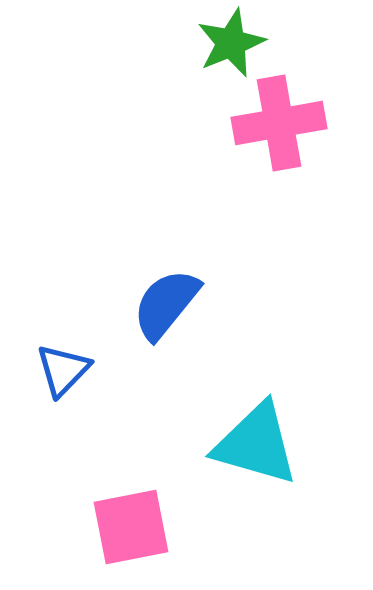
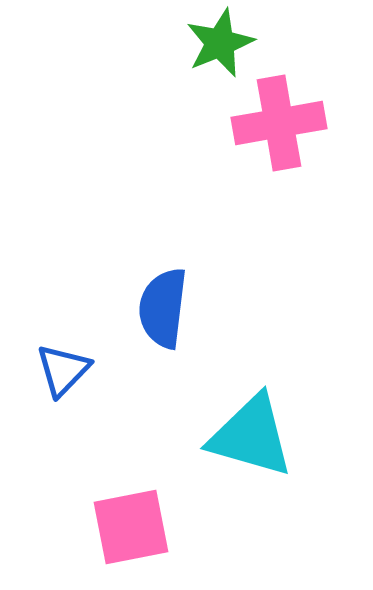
green star: moved 11 px left
blue semicircle: moved 3 px left, 4 px down; rotated 32 degrees counterclockwise
cyan triangle: moved 5 px left, 8 px up
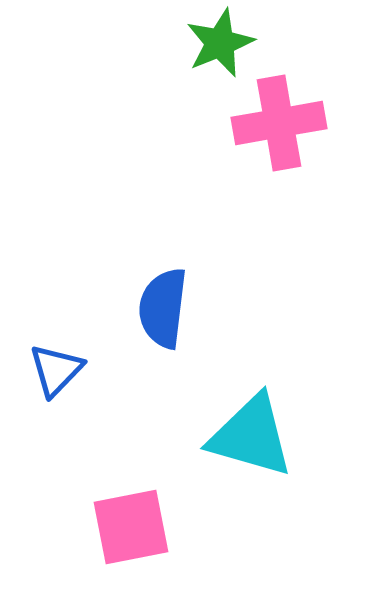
blue triangle: moved 7 px left
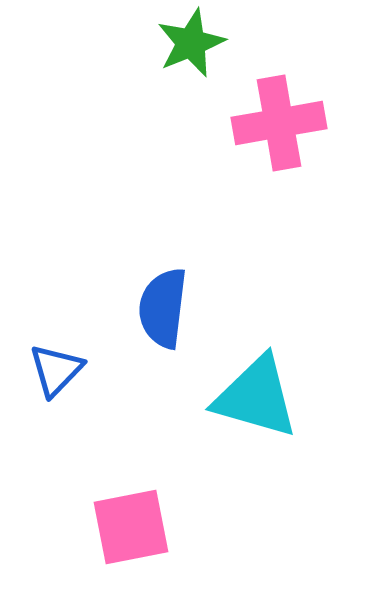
green star: moved 29 px left
cyan triangle: moved 5 px right, 39 px up
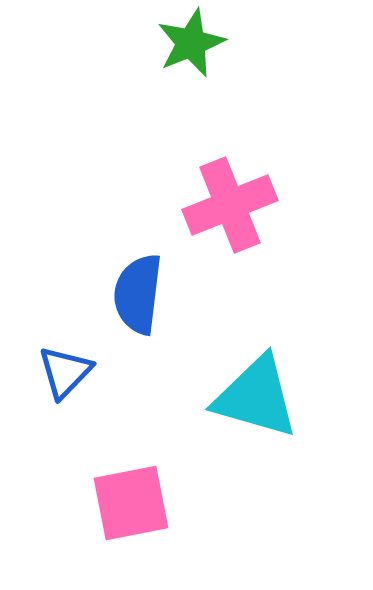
pink cross: moved 49 px left, 82 px down; rotated 12 degrees counterclockwise
blue semicircle: moved 25 px left, 14 px up
blue triangle: moved 9 px right, 2 px down
pink square: moved 24 px up
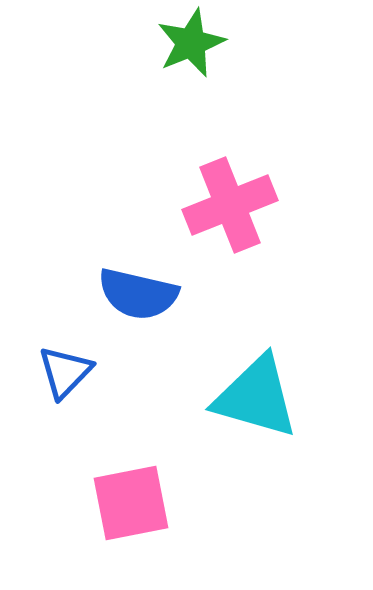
blue semicircle: rotated 84 degrees counterclockwise
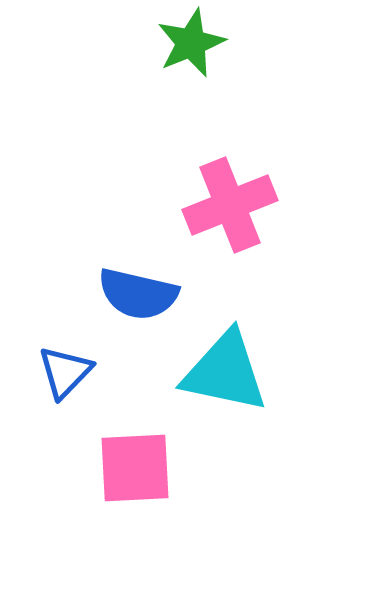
cyan triangle: moved 31 px left, 25 px up; rotated 4 degrees counterclockwise
pink square: moved 4 px right, 35 px up; rotated 8 degrees clockwise
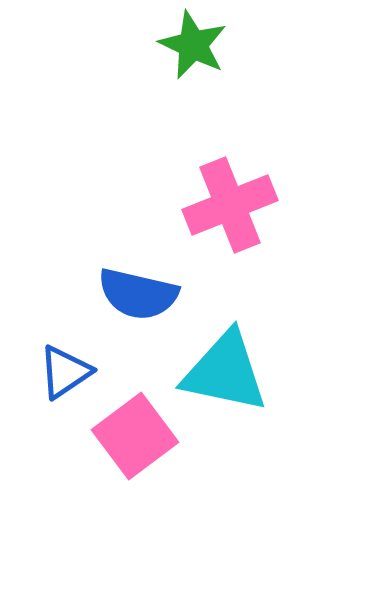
green star: moved 2 px right, 2 px down; rotated 24 degrees counterclockwise
blue triangle: rotated 12 degrees clockwise
pink square: moved 32 px up; rotated 34 degrees counterclockwise
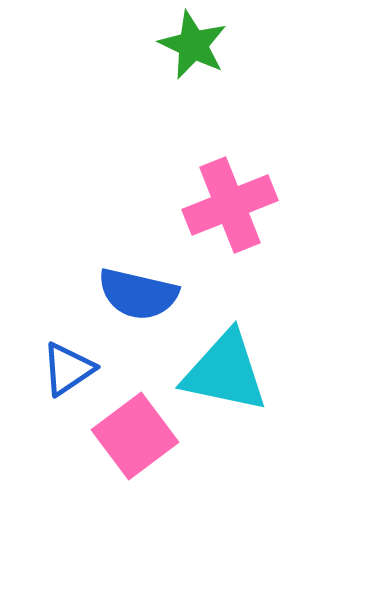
blue triangle: moved 3 px right, 3 px up
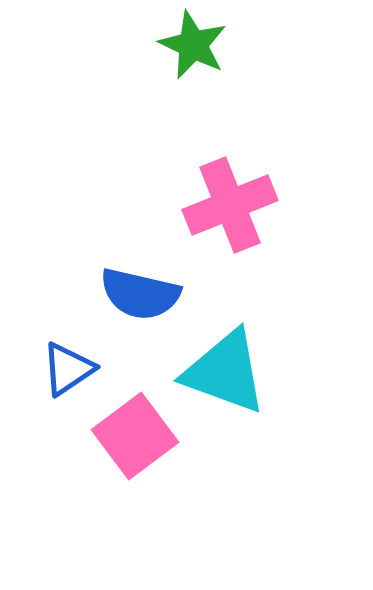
blue semicircle: moved 2 px right
cyan triangle: rotated 8 degrees clockwise
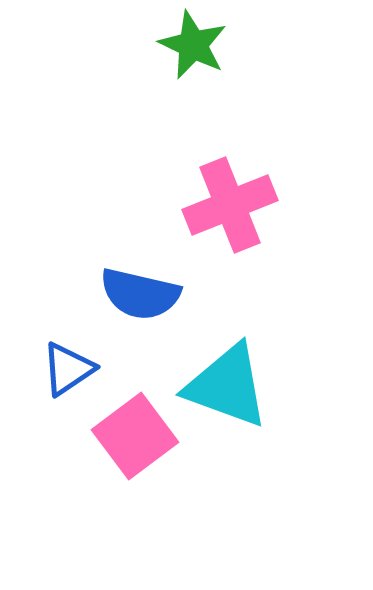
cyan triangle: moved 2 px right, 14 px down
